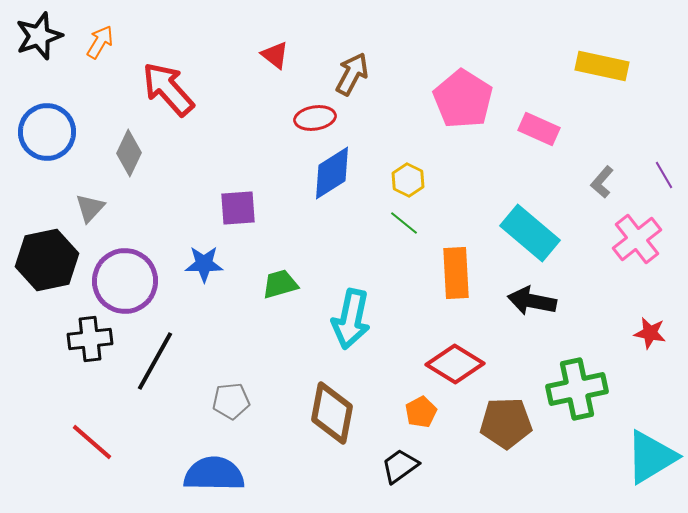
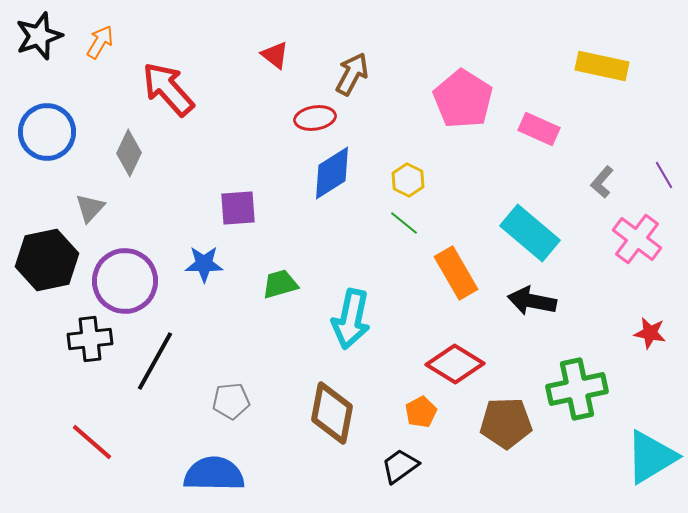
pink cross: rotated 15 degrees counterclockwise
orange rectangle: rotated 27 degrees counterclockwise
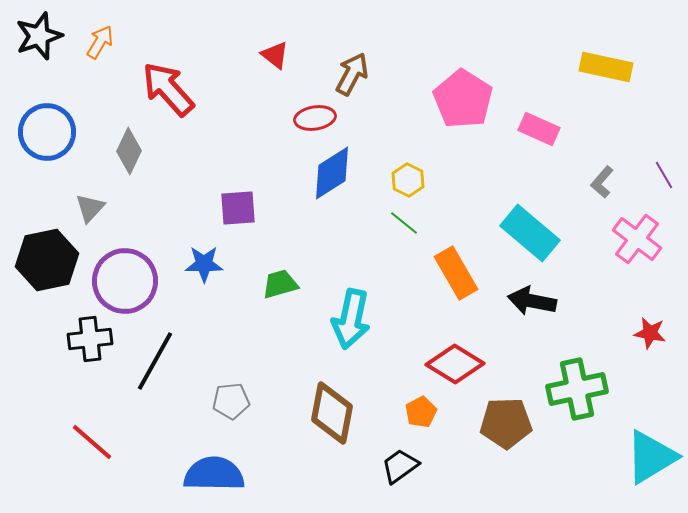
yellow rectangle: moved 4 px right, 1 px down
gray diamond: moved 2 px up
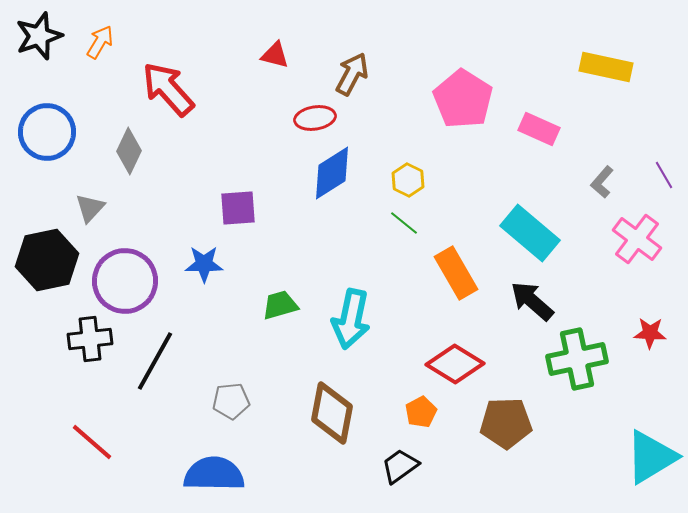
red triangle: rotated 24 degrees counterclockwise
green trapezoid: moved 21 px down
black arrow: rotated 30 degrees clockwise
red star: rotated 8 degrees counterclockwise
green cross: moved 30 px up
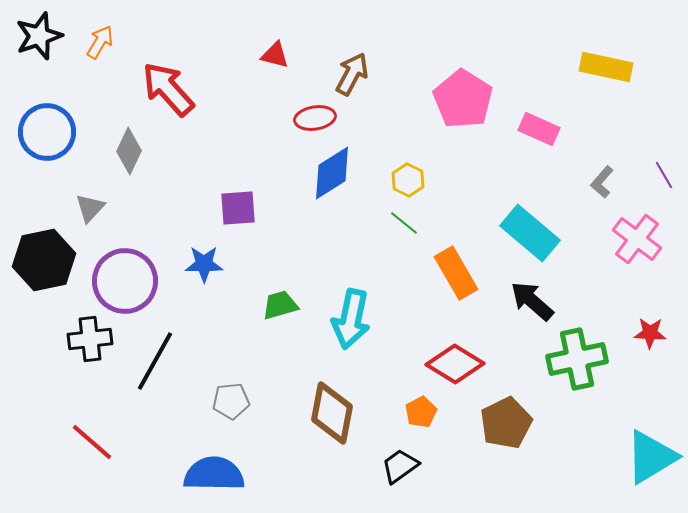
black hexagon: moved 3 px left
brown pentagon: rotated 24 degrees counterclockwise
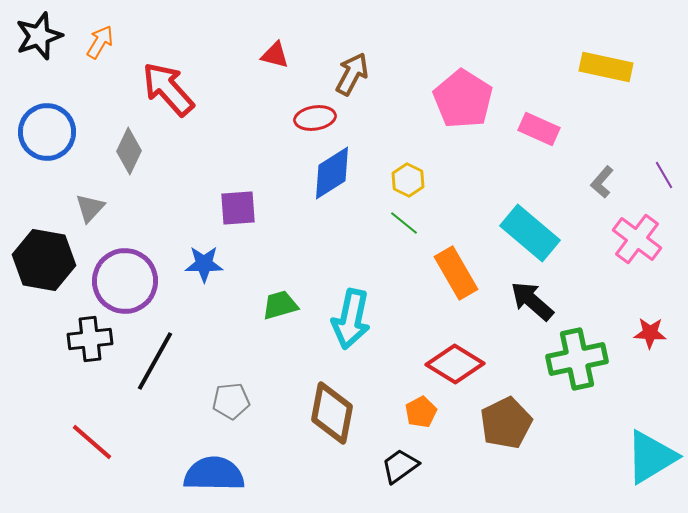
black hexagon: rotated 22 degrees clockwise
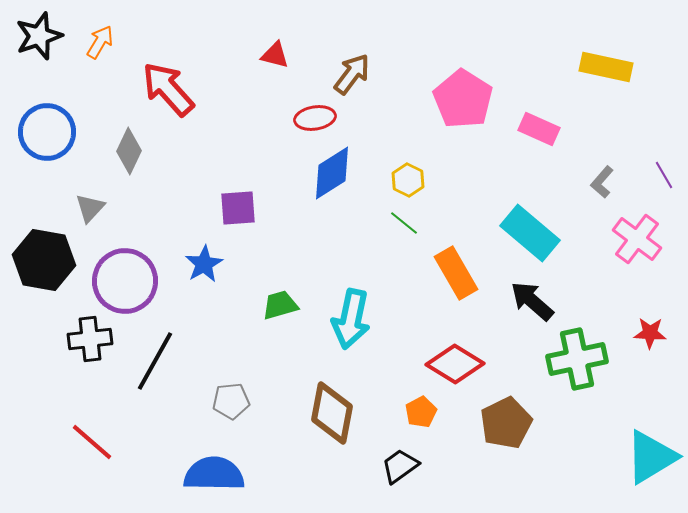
brown arrow: rotated 9 degrees clockwise
blue star: rotated 30 degrees counterclockwise
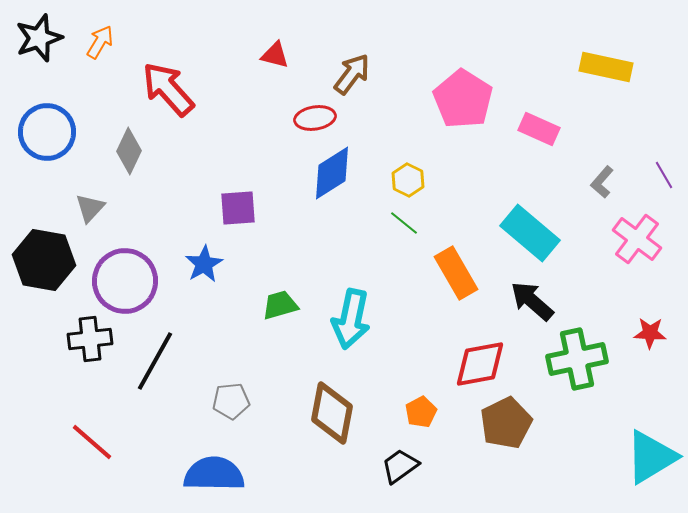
black star: moved 2 px down
red diamond: moved 25 px right; rotated 42 degrees counterclockwise
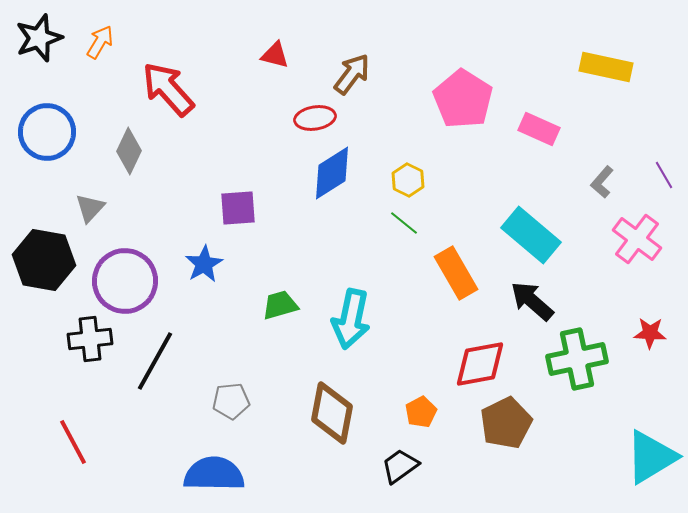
cyan rectangle: moved 1 px right, 2 px down
red line: moved 19 px left; rotated 21 degrees clockwise
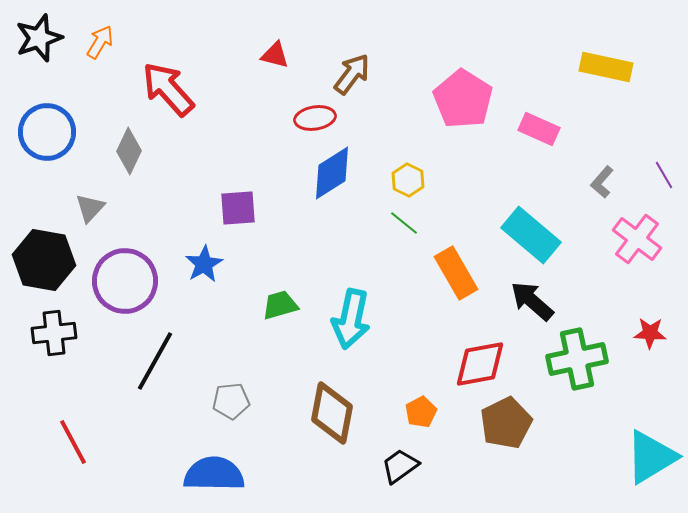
black cross: moved 36 px left, 6 px up
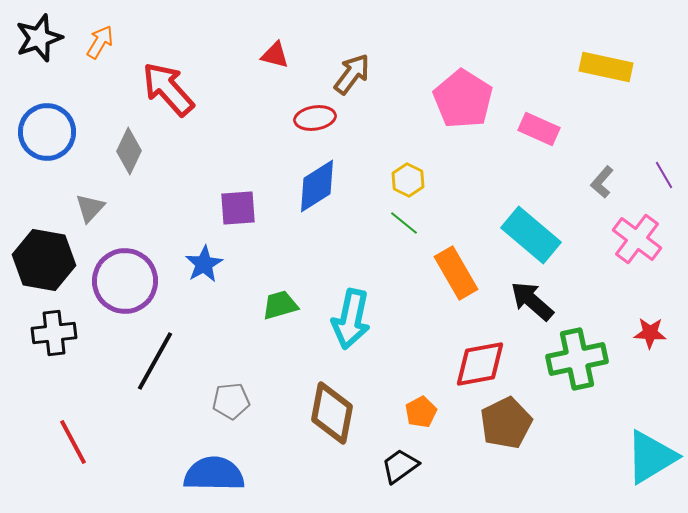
blue diamond: moved 15 px left, 13 px down
